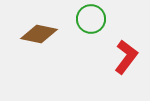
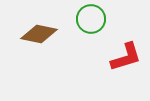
red L-shape: rotated 36 degrees clockwise
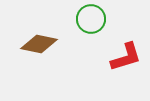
brown diamond: moved 10 px down
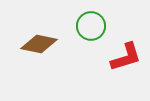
green circle: moved 7 px down
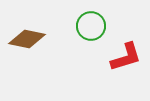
brown diamond: moved 12 px left, 5 px up
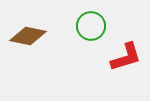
brown diamond: moved 1 px right, 3 px up
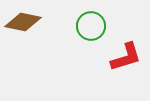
brown diamond: moved 5 px left, 14 px up
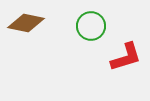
brown diamond: moved 3 px right, 1 px down
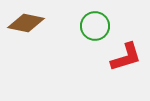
green circle: moved 4 px right
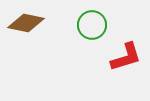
green circle: moved 3 px left, 1 px up
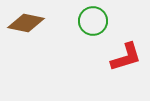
green circle: moved 1 px right, 4 px up
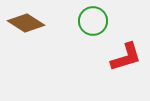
brown diamond: rotated 21 degrees clockwise
